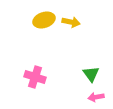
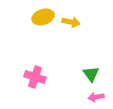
yellow ellipse: moved 1 px left, 3 px up
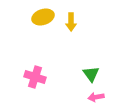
yellow arrow: rotated 78 degrees clockwise
